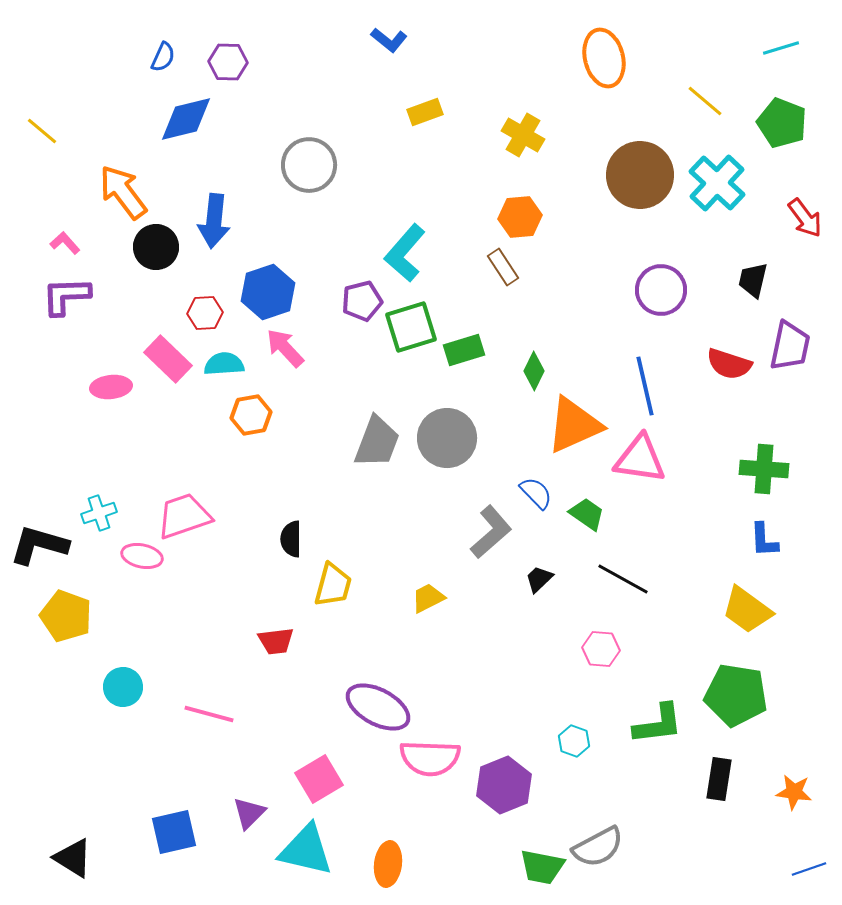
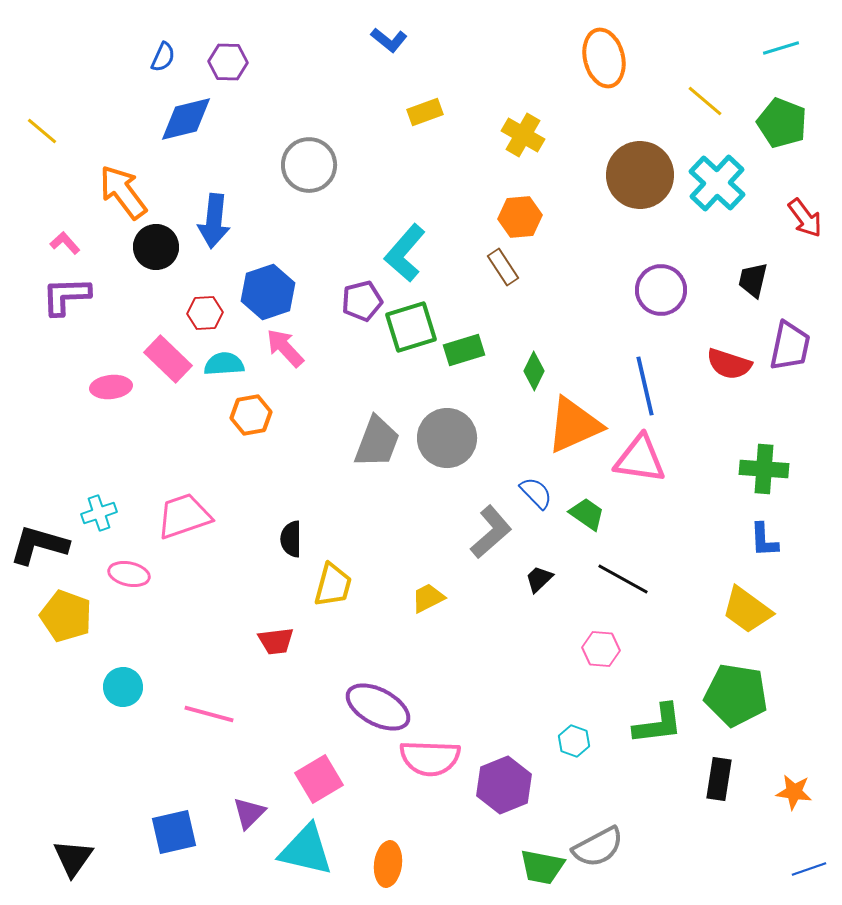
pink ellipse at (142, 556): moved 13 px left, 18 px down
black triangle at (73, 858): rotated 33 degrees clockwise
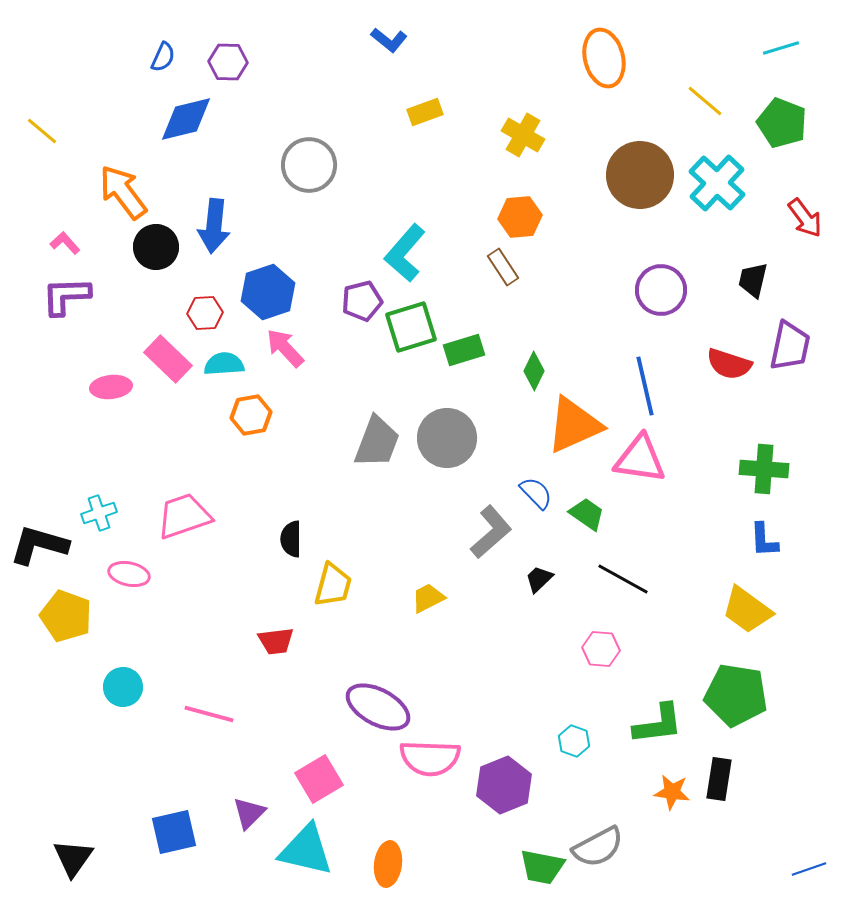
blue arrow at (214, 221): moved 5 px down
orange star at (794, 792): moved 122 px left
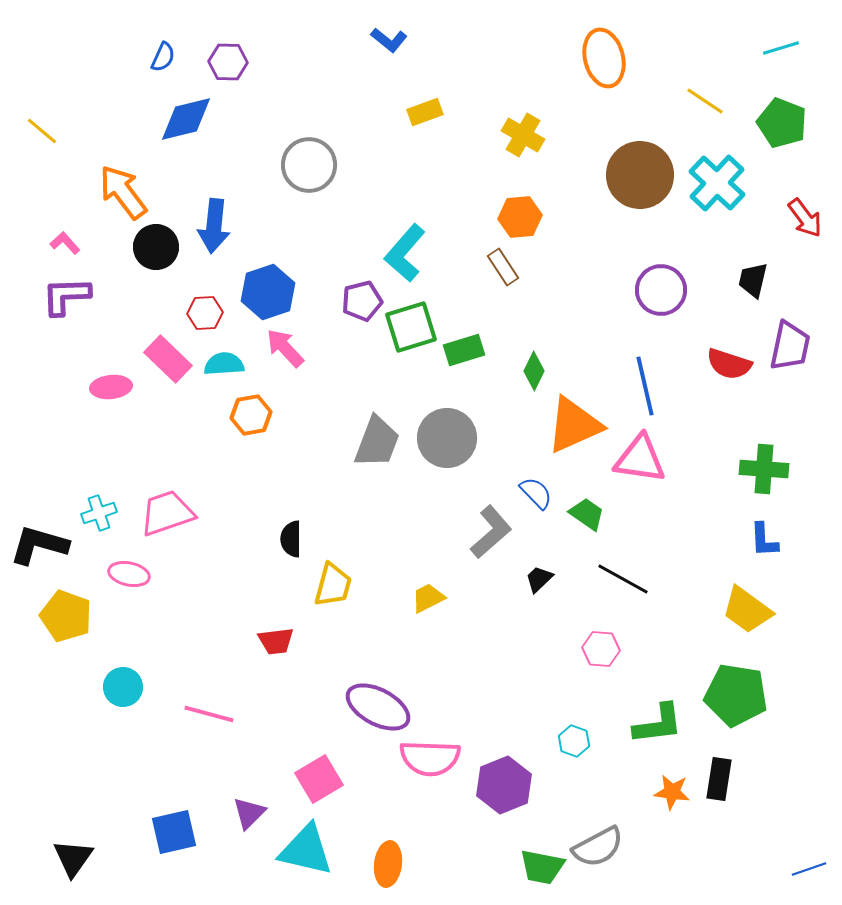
yellow line at (705, 101): rotated 6 degrees counterclockwise
pink trapezoid at (184, 516): moved 17 px left, 3 px up
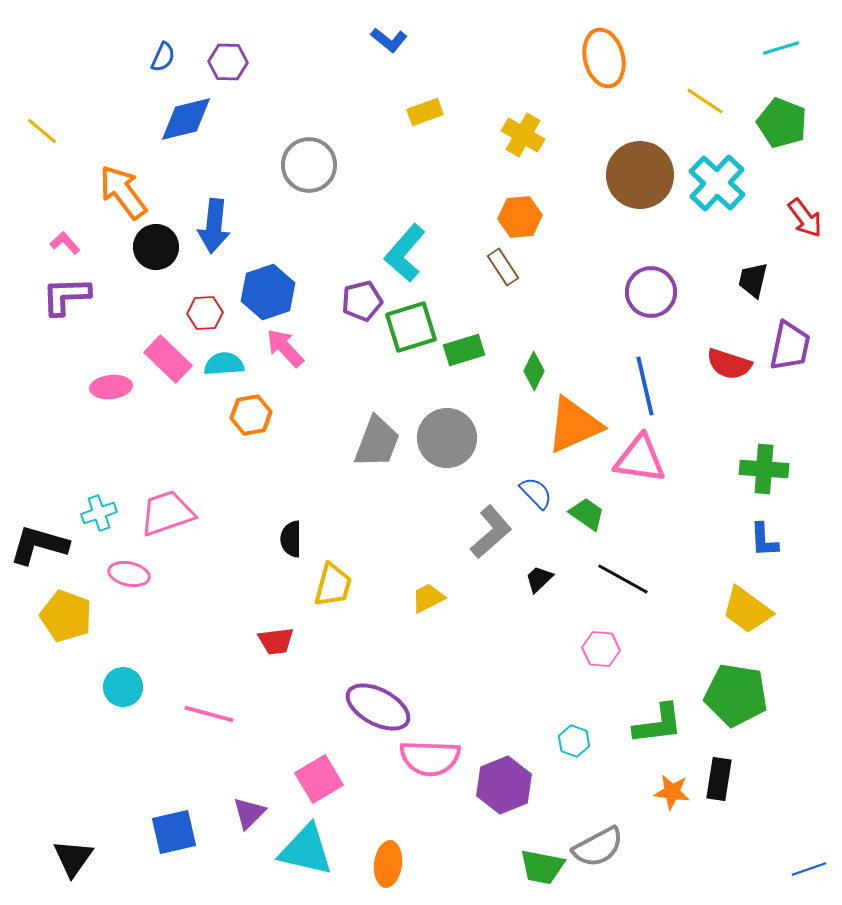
purple circle at (661, 290): moved 10 px left, 2 px down
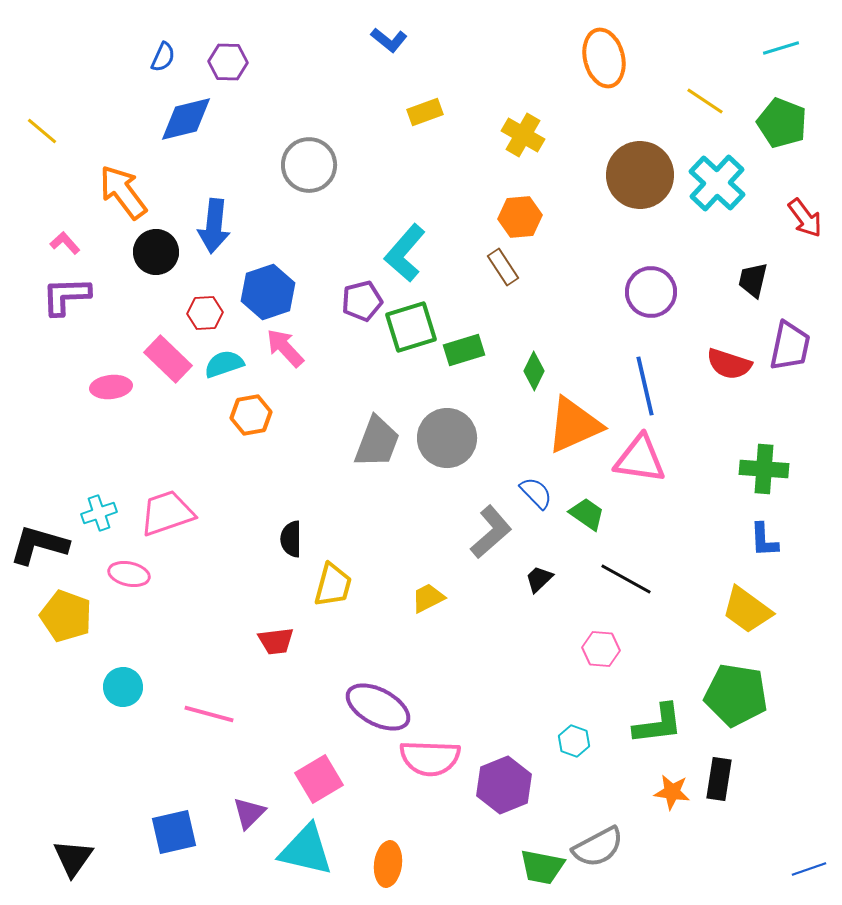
black circle at (156, 247): moved 5 px down
cyan semicircle at (224, 364): rotated 15 degrees counterclockwise
black line at (623, 579): moved 3 px right
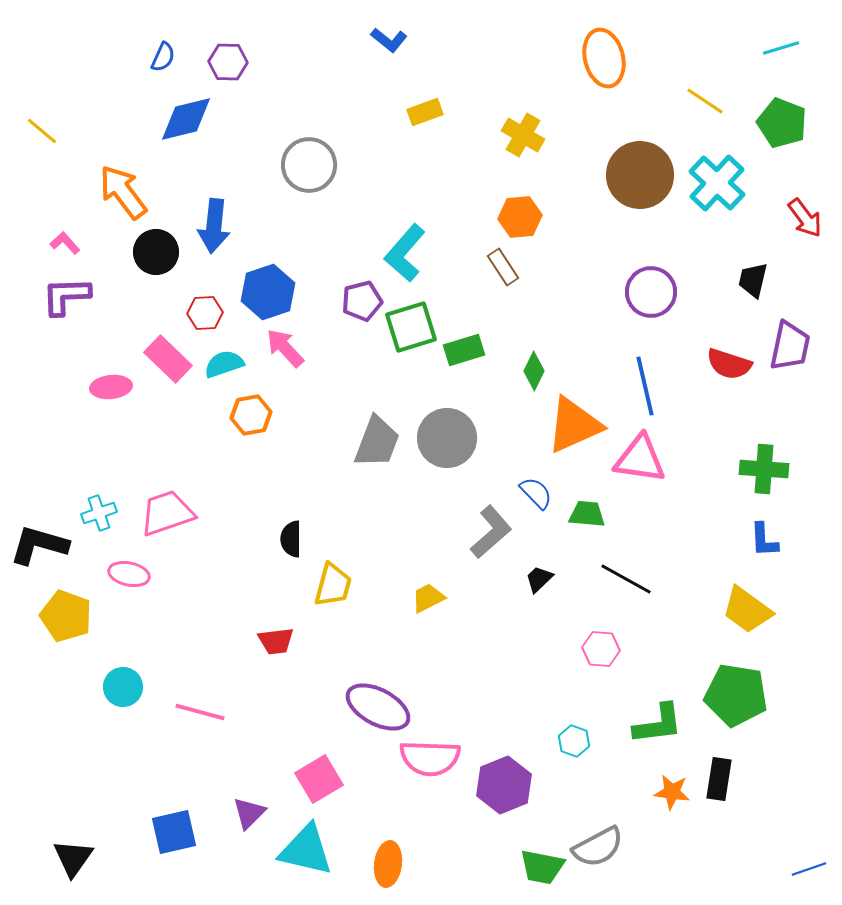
green trapezoid at (587, 514): rotated 30 degrees counterclockwise
pink line at (209, 714): moved 9 px left, 2 px up
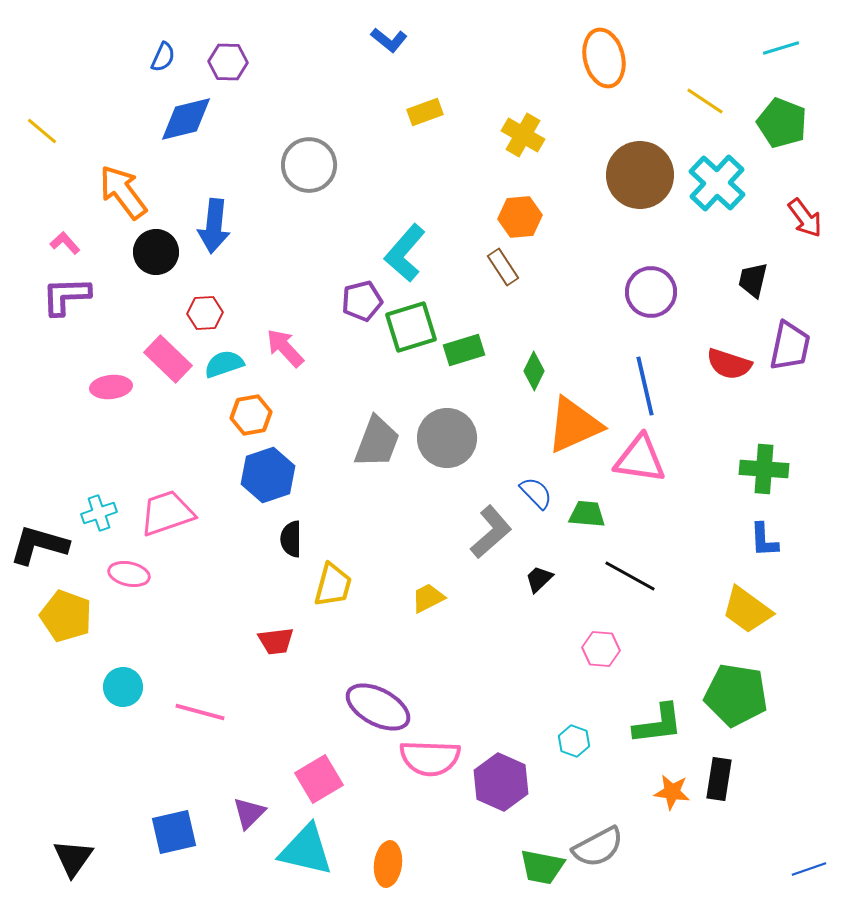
blue hexagon at (268, 292): moved 183 px down
black line at (626, 579): moved 4 px right, 3 px up
purple hexagon at (504, 785): moved 3 px left, 3 px up; rotated 14 degrees counterclockwise
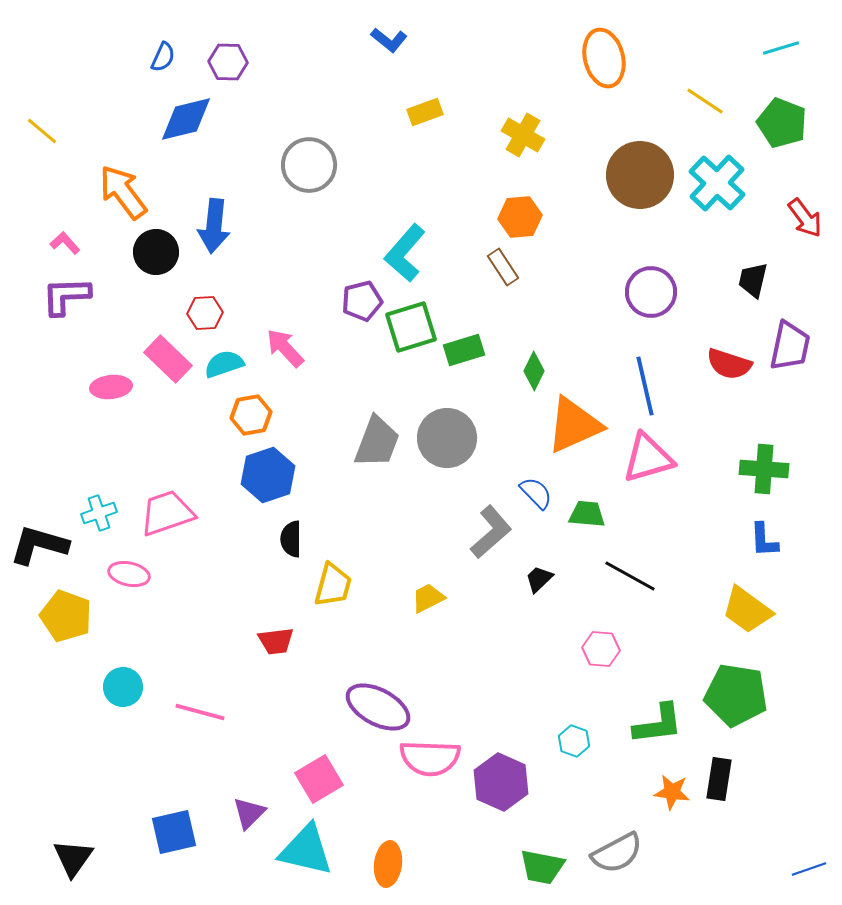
pink triangle at (640, 459): moved 8 px right, 1 px up; rotated 24 degrees counterclockwise
gray semicircle at (598, 847): moved 19 px right, 6 px down
